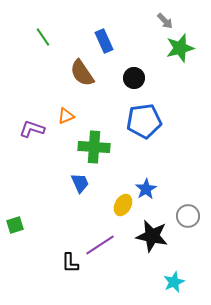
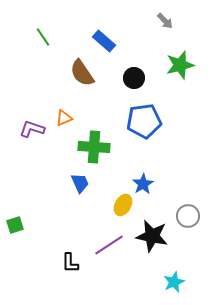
blue rectangle: rotated 25 degrees counterclockwise
green star: moved 17 px down
orange triangle: moved 2 px left, 2 px down
blue star: moved 3 px left, 5 px up
purple line: moved 9 px right
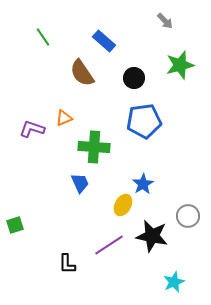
black L-shape: moved 3 px left, 1 px down
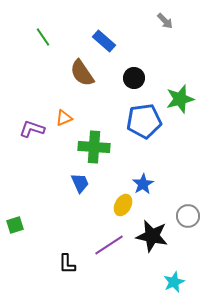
green star: moved 34 px down
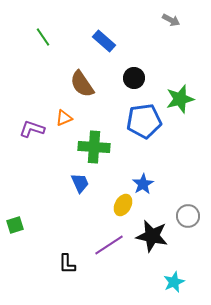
gray arrow: moved 6 px right, 1 px up; rotated 18 degrees counterclockwise
brown semicircle: moved 11 px down
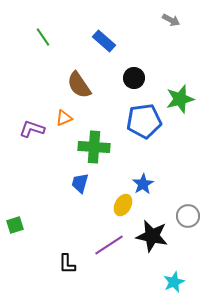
brown semicircle: moved 3 px left, 1 px down
blue trapezoid: rotated 140 degrees counterclockwise
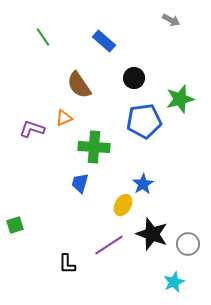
gray circle: moved 28 px down
black star: moved 2 px up; rotated 8 degrees clockwise
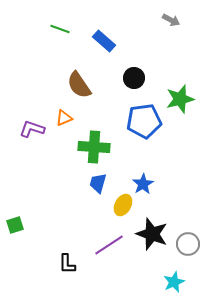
green line: moved 17 px right, 8 px up; rotated 36 degrees counterclockwise
blue trapezoid: moved 18 px right
